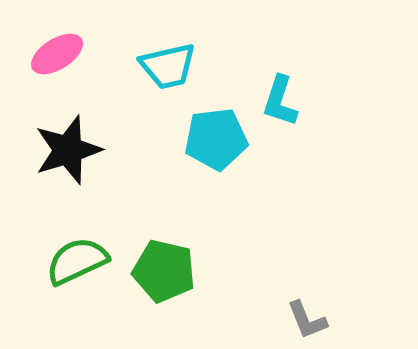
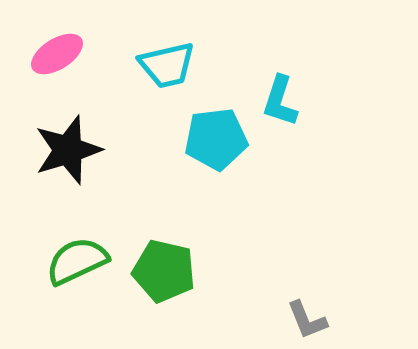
cyan trapezoid: moved 1 px left, 1 px up
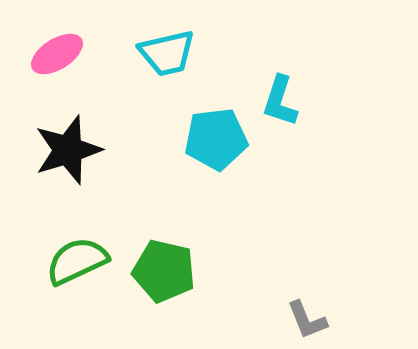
cyan trapezoid: moved 12 px up
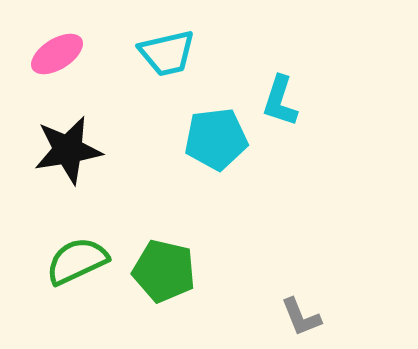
black star: rotated 8 degrees clockwise
gray L-shape: moved 6 px left, 3 px up
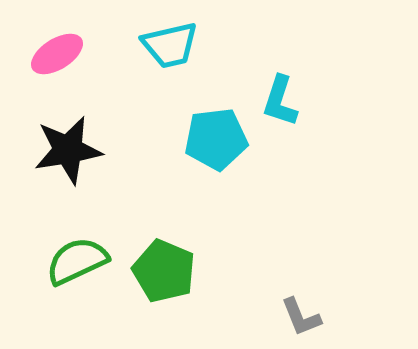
cyan trapezoid: moved 3 px right, 8 px up
green pentagon: rotated 10 degrees clockwise
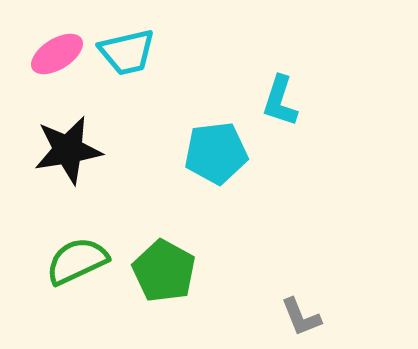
cyan trapezoid: moved 43 px left, 7 px down
cyan pentagon: moved 14 px down
green pentagon: rotated 6 degrees clockwise
